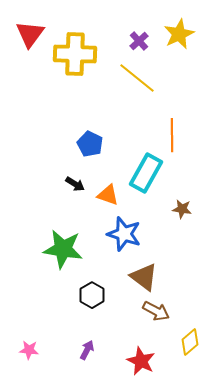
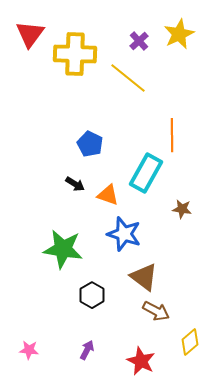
yellow line: moved 9 px left
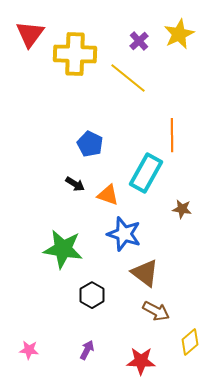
brown triangle: moved 1 px right, 4 px up
red star: rotated 24 degrees counterclockwise
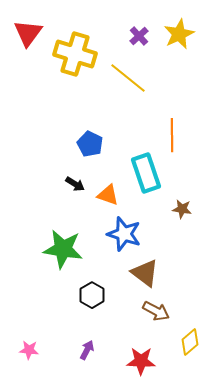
red triangle: moved 2 px left, 1 px up
purple cross: moved 5 px up
yellow cross: rotated 15 degrees clockwise
cyan rectangle: rotated 48 degrees counterclockwise
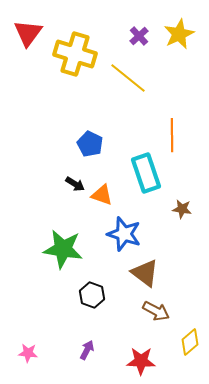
orange triangle: moved 6 px left
black hexagon: rotated 10 degrees counterclockwise
pink star: moved 1 px left, 3 px down
